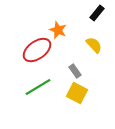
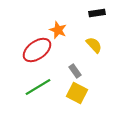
black rectangle: rotated 42 degrees clockwise
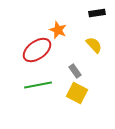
green line: moved 2 px up; rotated 20 degrees clockwise
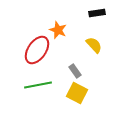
red ellipse: rotated 20 degrees counterclockwise
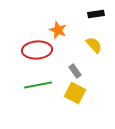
black rectangle: moved 1 px left, 1 px down
red ellipse: rotated 52 degrees clockwise
yellow square: moved 2 px left
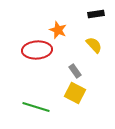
green line: moved 2 px left, 22 px down; rotated 28 degrees clockwise
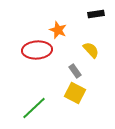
yellow semicircle: moved 3 px left, 5 px down
green line: moved 2 px left, 1 px down; rotated 60 degrees counterclockwise
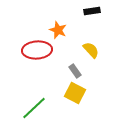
black rectangle: moved 4 px left, 3 px up
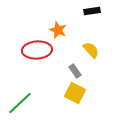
green line: moved 14 px left, 5 px up
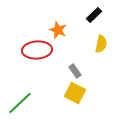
black rectangle: moved 2 px right, 4 px down; rotated 35 degrees counterclockwise
yellow semicircle: moved 10 px right, 6 px up; rotated 54 degrees clockwise
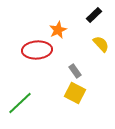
orange star: rotated 24 degrees clockwise
yellow semicircle: rotated 54 degrees counterclockwise
